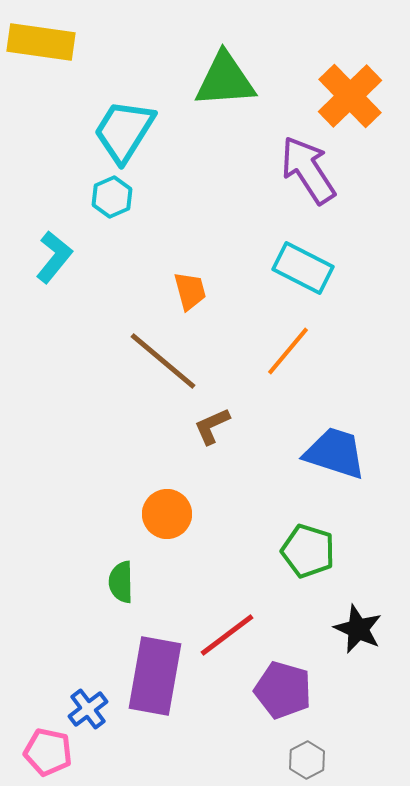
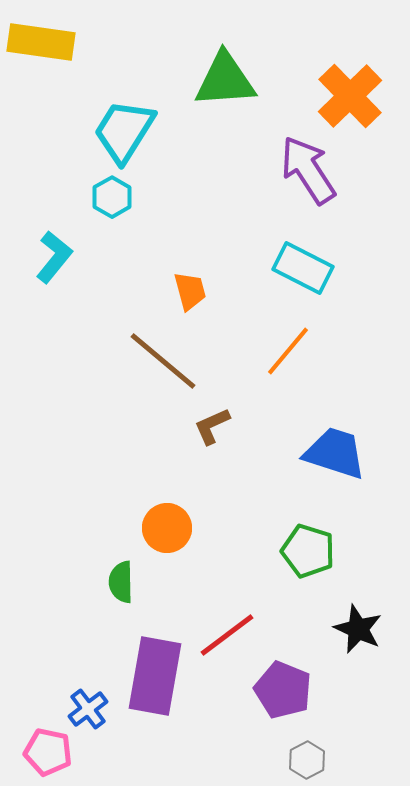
cyan hexagon: rotated 6 degrees counterclockwise
orange circle: moved 14 px down
purple pentagon: rotated 6 degrees clockwise
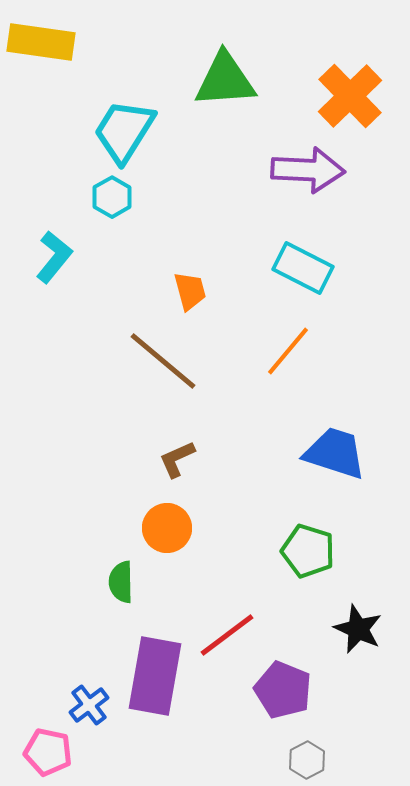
purple arrow: rotated 126 degrees clockwise
brown L-shape: moved 35 px left, 33 px down
blue cross: moved 1 px right, 4 px up
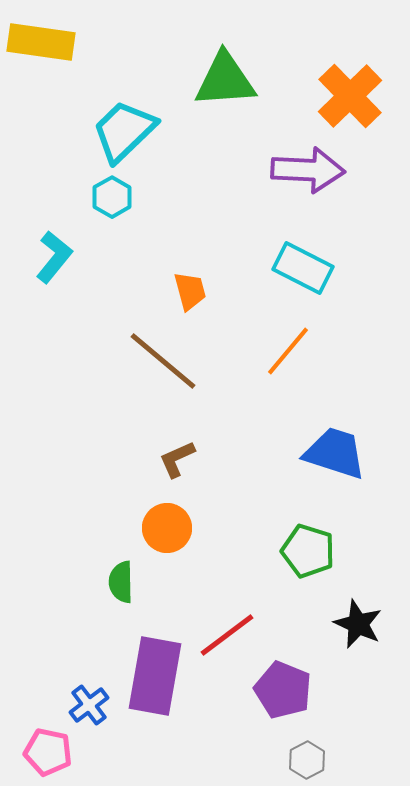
cyan trapezoid: rotated 14 degrees clockwise
black star: moved 5 px up
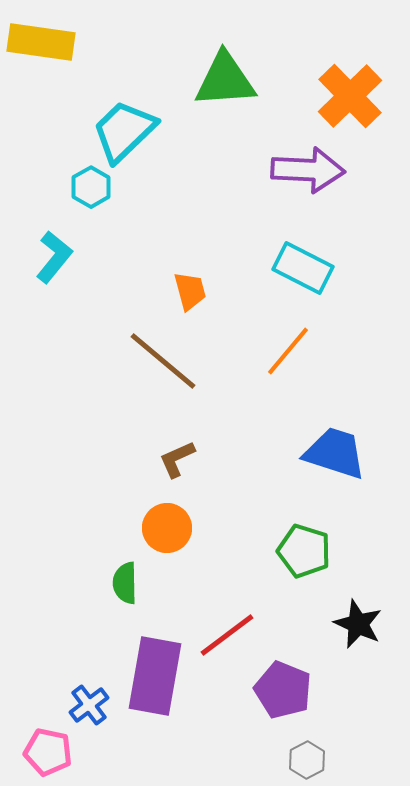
cyan hexagon: moved 21 px left, 10 px up
green pentagon: moved 4 px left
green semicircle: moved 4 px right, 1 px down
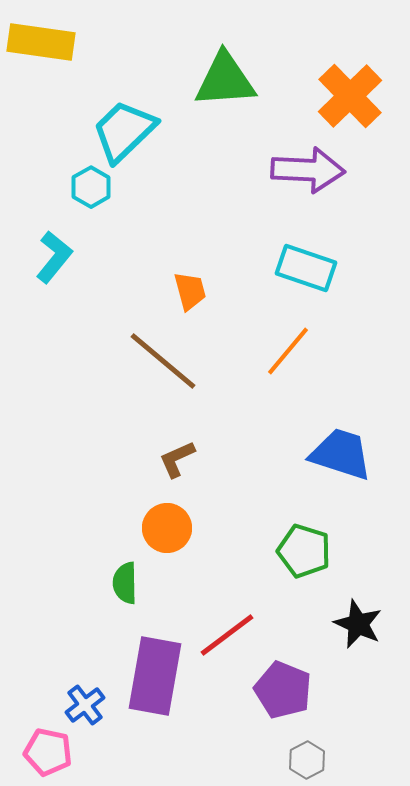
cyan rectangle: moved 3 px right; rotated 8 degrees counterclockwise
blue trapezoid: moved 6 px right, 1 px down
blue cross: moved 4 px left
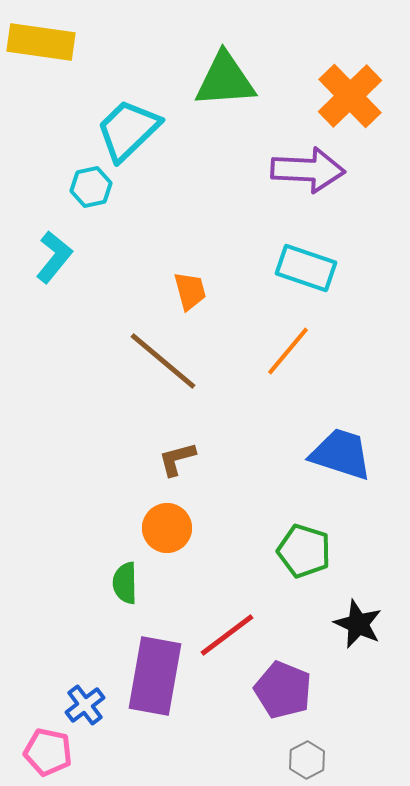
cyan trapezoid: moved 4 px right, 1 px up
cyan hexagon: rotated 18 degrees clockwise
brown L-shape: rotated 9 degrees clockwise
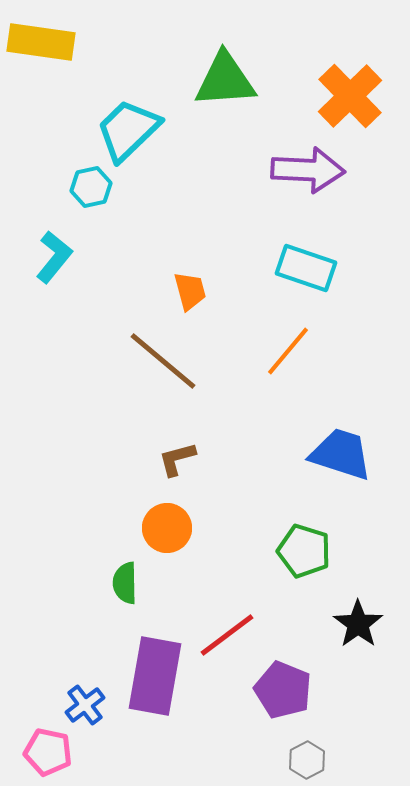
black star: rotated 12 degrees clockwise
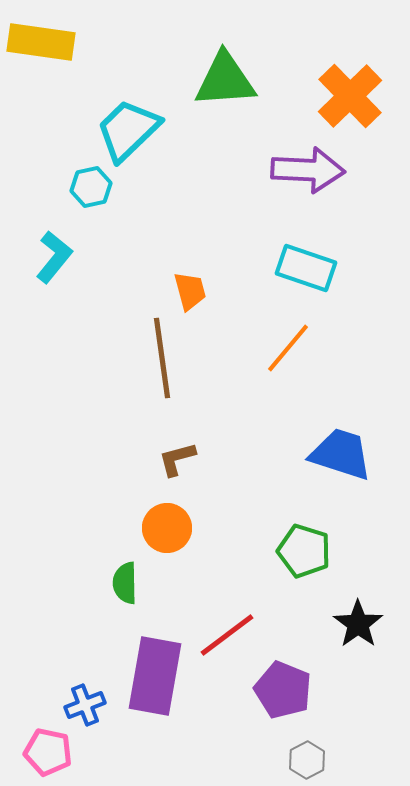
orange line: moved 3 px up
brown line: moved 1 px left, 3 px up; rotated 42 degrees clockwise
blue cross: rotated 15 degrees clockwise
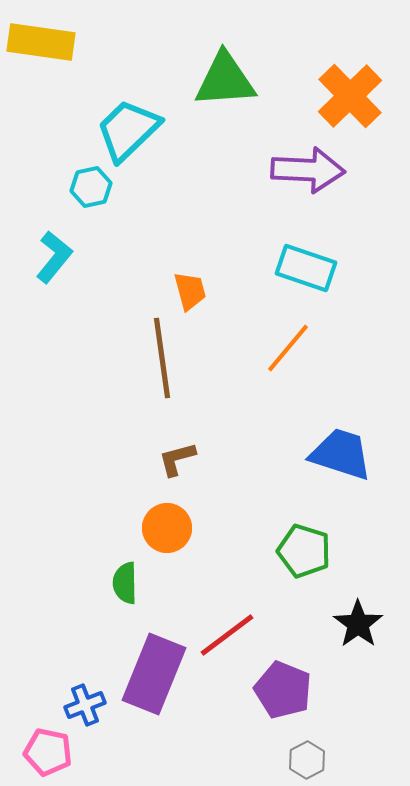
purple rectangle: moved 1 px left, 2 px up; rotated 12 degrees clockwise
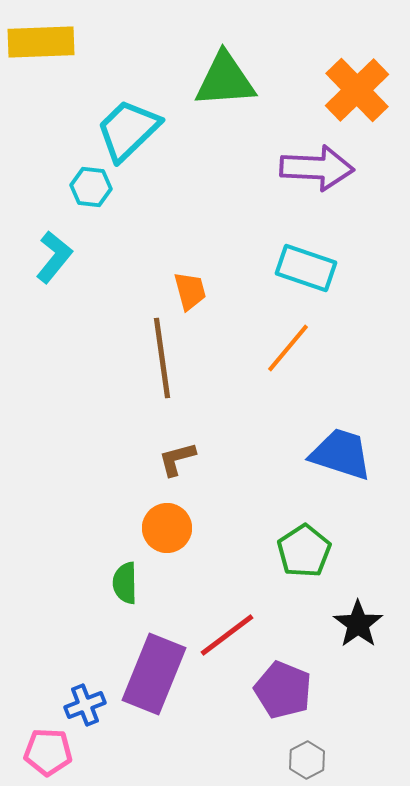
yellow rectangle: rotated 10 degrees counterclockwise
orange cross: moved 7 px right, 6 px up
purple arrow: moved 9 px right, 2 px up
cyan hexagon: rotated 18 degrees clockwise
green pentagon: rotated 22 degrees clockwise
pink pentagon: rotated 9 degrees counterclockwise
